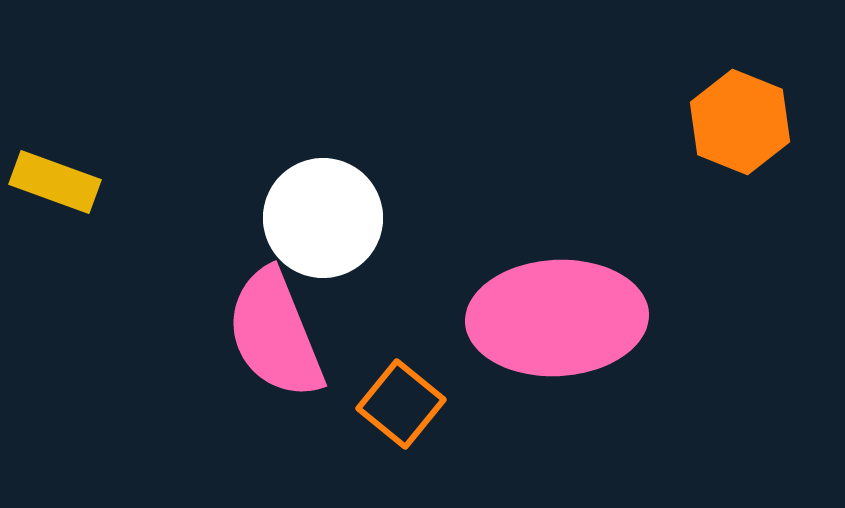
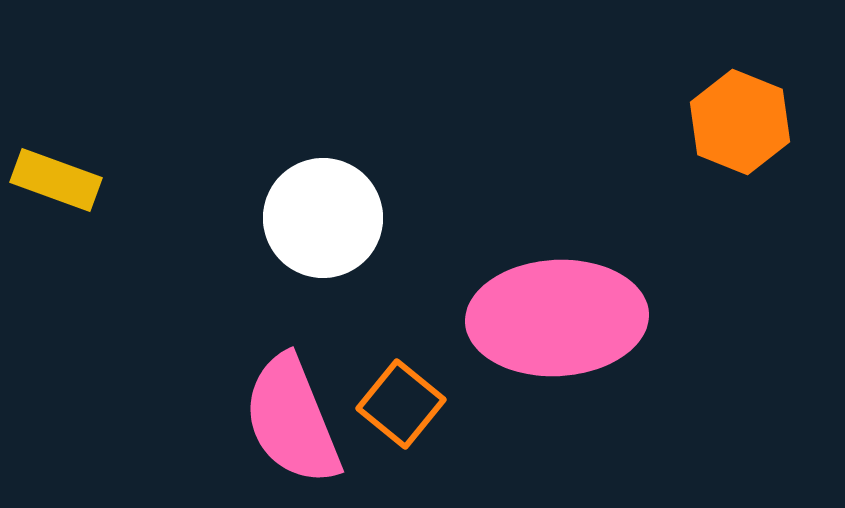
yellow rectangle: moved 1 px right, 2 px up
pink semicircle: moved 17 px right, 86 px down
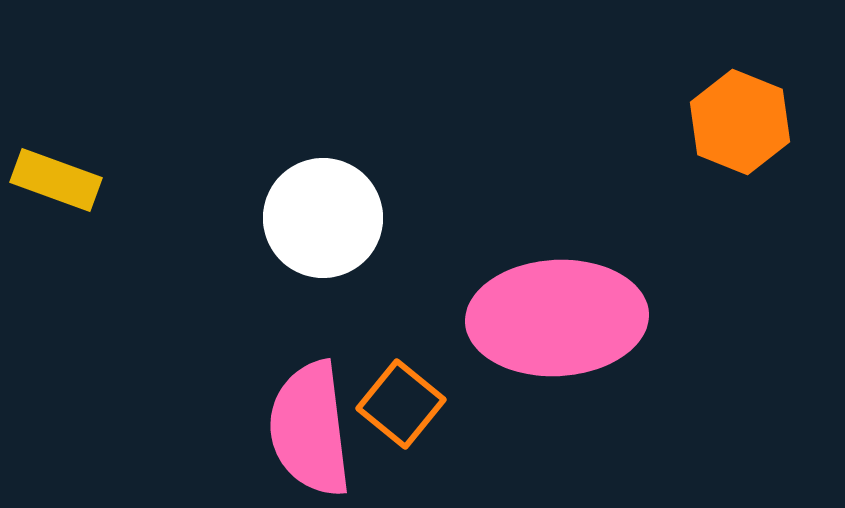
pink semicircle: moved 18 px right, 9 px down; rotated 15 degrees clockwise
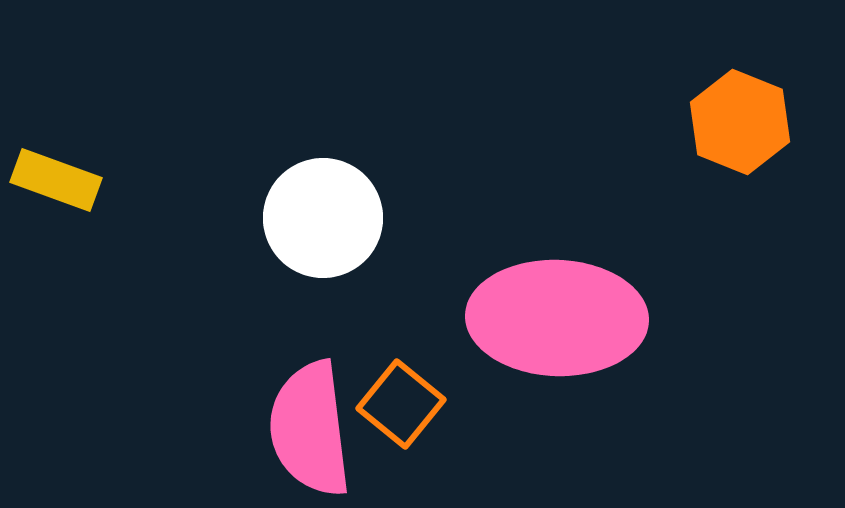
pink ellipse: rotated 5 degrees clockwise
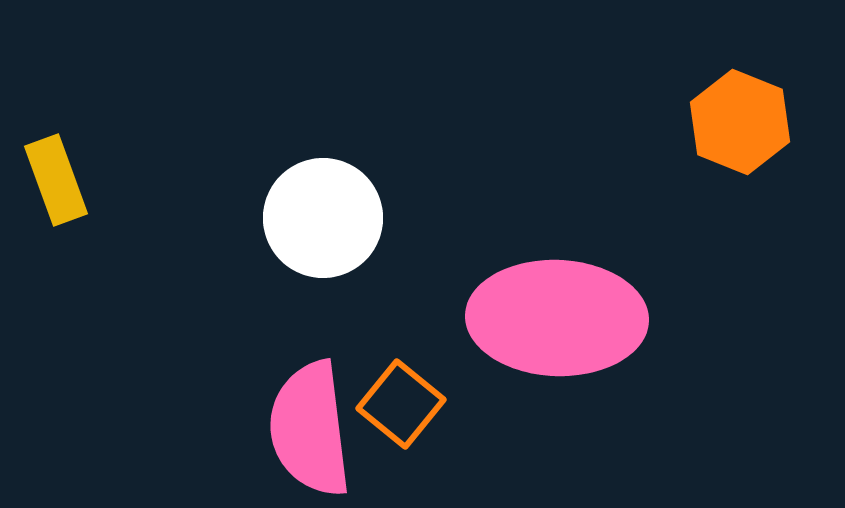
yellow rectangle: rotated 50 degrees clockwise
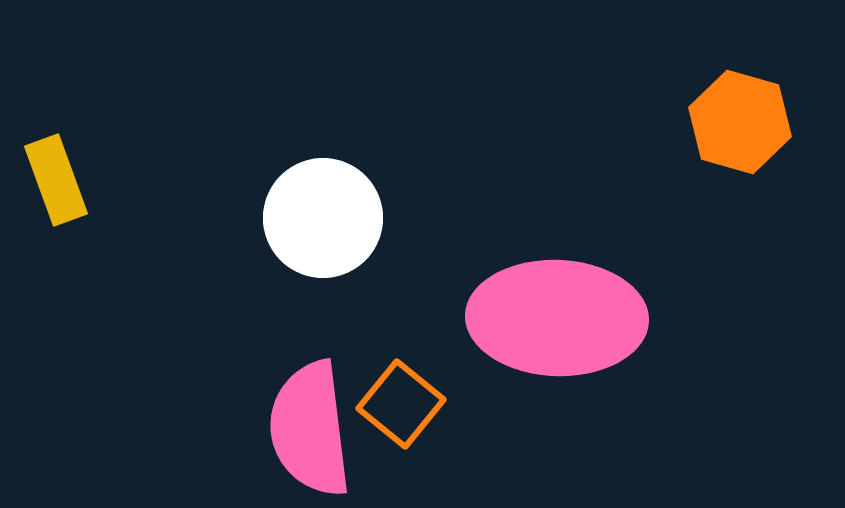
orange hexagon: rotated 6 degrees counterclockwise
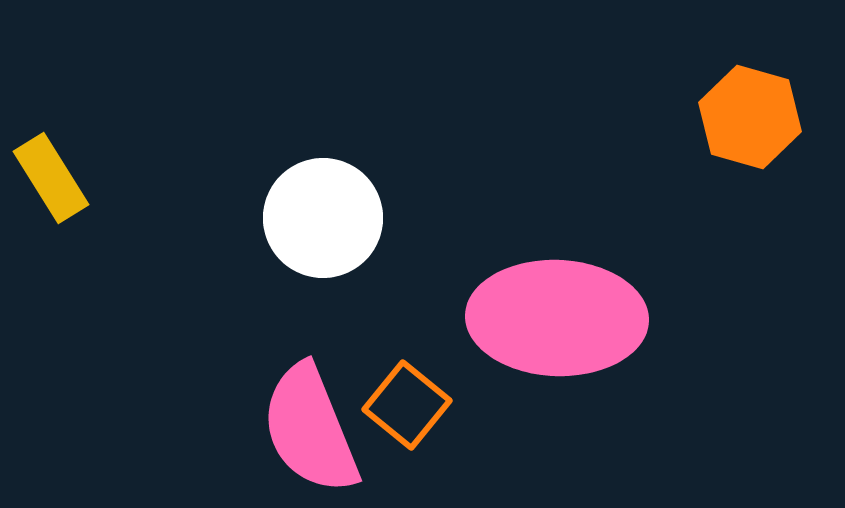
orange hexagon: moved 10 px right, 5 px up
yellow rectangle: moved 5 px left, 2 px up; rotated 12 degrees counterclockwise
orange square: moved 6 px right, 1 px down
pink semicircle: rotated 15 degrees counterclockwise
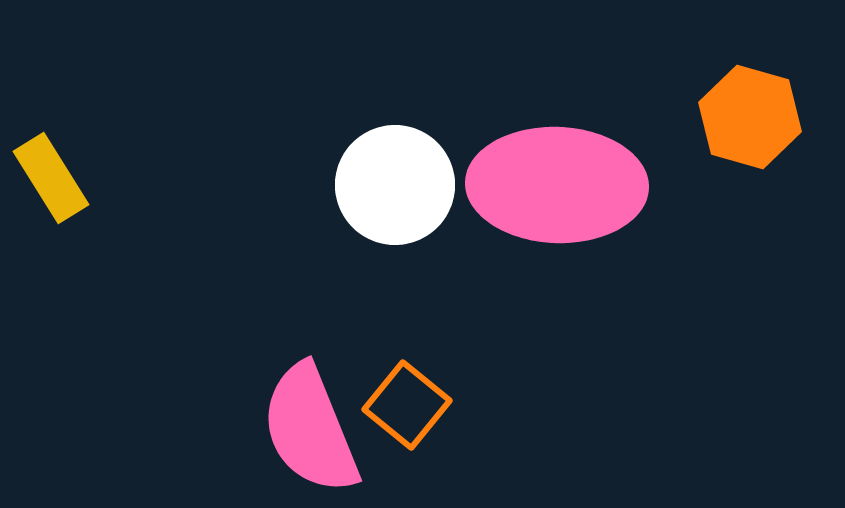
white circle: moved 72 px right, 33 px up
pink ellipse: moved 133 px up
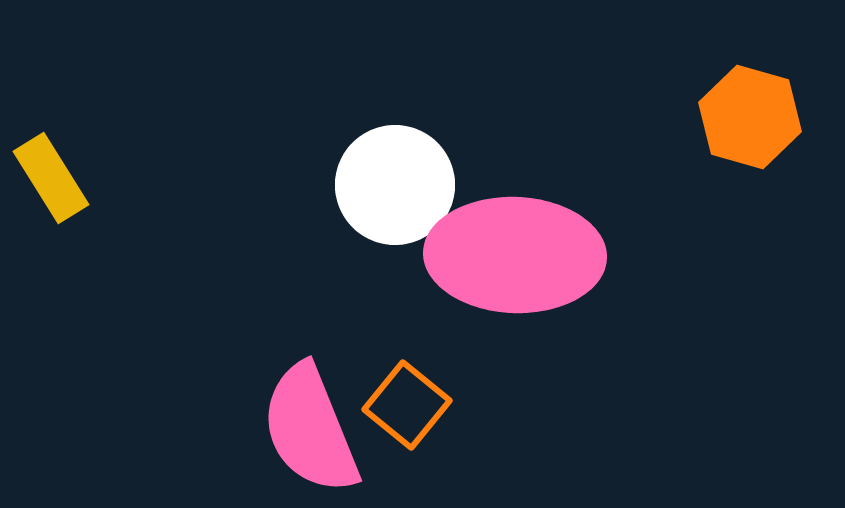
pink ellipse: moved 42 px left, 70 px down
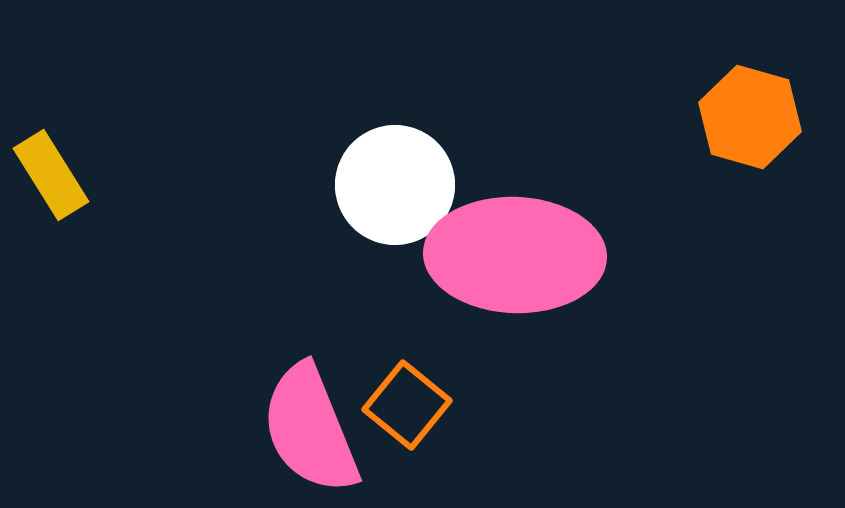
yellow rectangle: moved 3 px up
